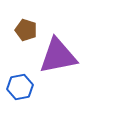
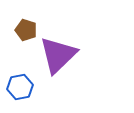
purple triangle: moved 1 px up; rotated 33 degrees counterclockwise
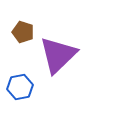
brown pentagon: moved 3 px left, 2 px down
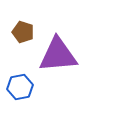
purple triangle: rotated 39 degrees clockwise
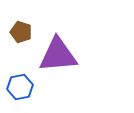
brown pentagon: moved 2 px left
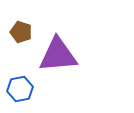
blue hexagon: moved 2 px down
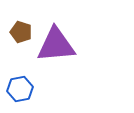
purple triangle: moved 2 px left, 10 px up
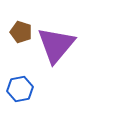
purple triangle: rotated 45 degrees counterclockwise
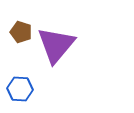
blue hexagon: rotated 15 degrees clockwise
